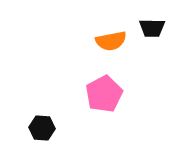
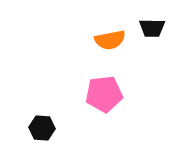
orange semicircle: moved 1 px left, 1 px up
pink pentagon: rotated 21 degrees clockwise
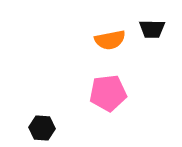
black trapezoid: moved 1 px down
pink pentagon: moved 4 px right, 1 px up
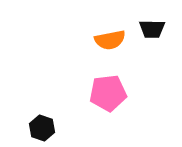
black hexagon: rotated 15 degrees clockwise
